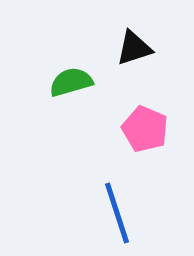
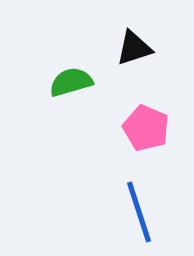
pink pentagon: moved 1 px right, 1 px up
blue line: moved 22 px right, 1 px up
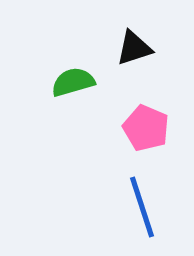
green semicircle: moved 2 px right
blue line: moved 3 px right, 5 px up
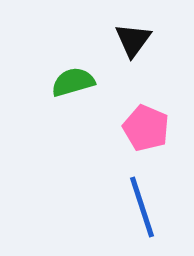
black triangle: moved 1 px left, 8 px up; rotated 36 degrees counterclockwise
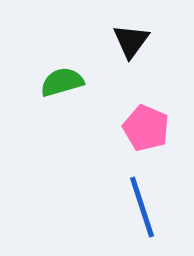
black triangle: moved 2 px left, 1 px down
green semicircle: moved 11 px left
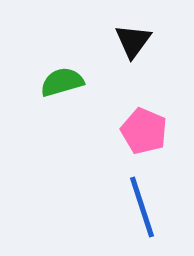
black triangle: moved 2 px right
pink pentagon: moved 2 px left, 3 px down
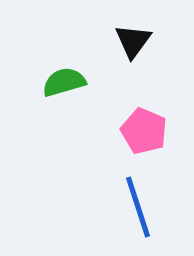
green semicircle: moved 2 px right
blue line: moved 4 px left
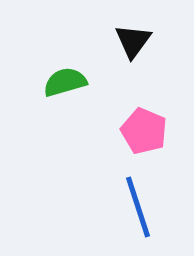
green semicircle: moved 1 px right
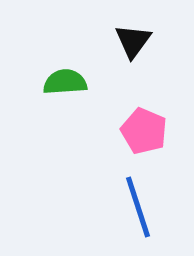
green semicircle: rotated 12 degrees clockwise
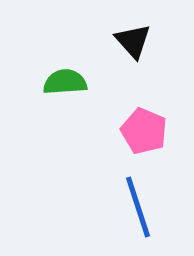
black triangle: rotated 18 degrees counterclockwise
